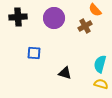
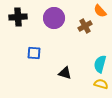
orange semicircle: moved 5 px right, 1 px down
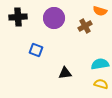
orange semicircle: rotated 32 degrees counterclockwise
blue square: moved 2 px right, 3 px up; rotated 16 degrees clockwise
cyan semicircle: rotated 66 degrees clockwise
black triangle: rotated 24 degrees counterclockwise
